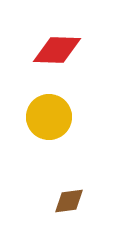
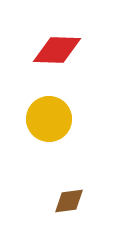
yellow circle: moved 2 px down
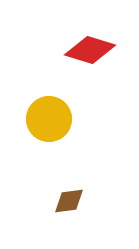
red diamond: moved 33 px right; rotated 15 degrees clockwise
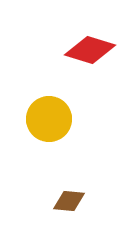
brown diamond: rotated 12 degrees clockwise
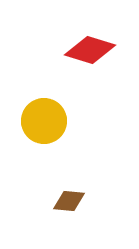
yellow circle: moved 5 px left, 2 px down
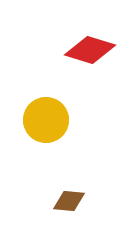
yellow circle: moved 2 px right, 1 px up
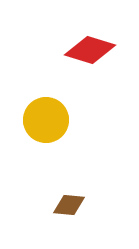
brown diamond: moved 4 px down
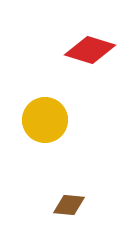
yellow circle: moved 1 px left
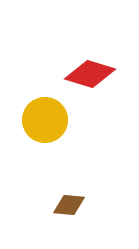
red diamond: moved 24 px down
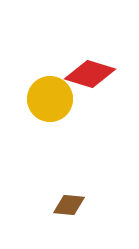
yellow circle: moved 5 px right, 21 px up
